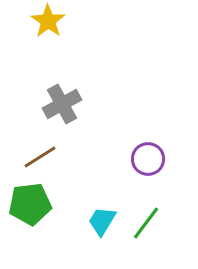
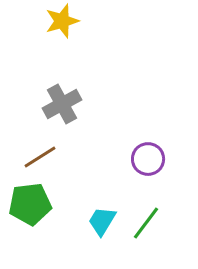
yellow star: moved 14 px right; rotated 20 degrees clockwise
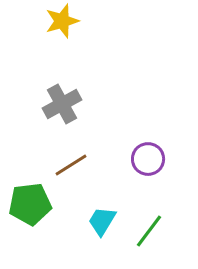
brown line: moved 31 px right, 8 px down
green line: moved 3 px right, 8 px down
